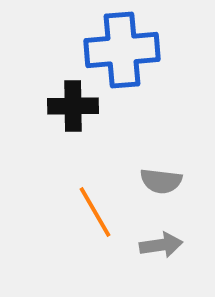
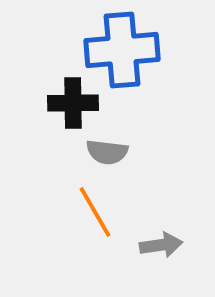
black cross: moved 3 px up
gray semicircle: moved 54 px left, 29 px up
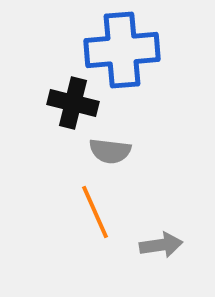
black cross: rotated 15 degrees clockwise
gray semicircle: moved 3 px right, 1 px up
orange line: rotated 6 degrees clockwise
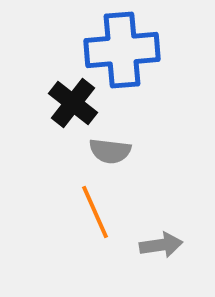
black cross: rotated 24 degrees clockwise
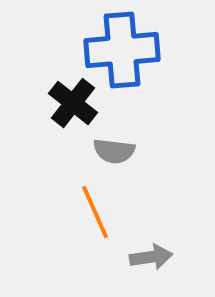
gray semicircle: moved 4 px right
gray arrow: moved 10 px left, 12 px down
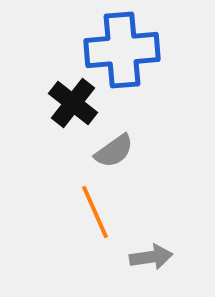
gray semicircle: rotated 42 degrees counterclockwise
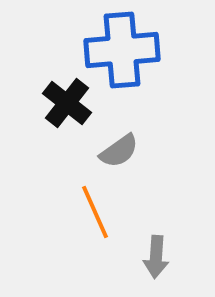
black cross: moved 6 px left
gray semicircle: moved 5 px right
gray arrow: moved 5 px right; rotated 102 degrees clockwise
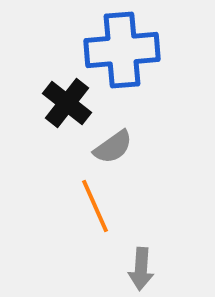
gray semicircle: moved 6 px left, 4 px up
orange line: moved 6 px up
gray arrow: moved 15 px left, 12 px down
